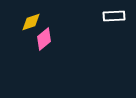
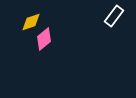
white rectangle: rotated 50 degrees counterclockwise
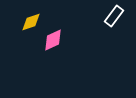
pink diamond: moved 9 px right, 1 px down; rotated 15 degrees clockwise
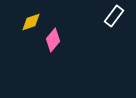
pink diamond: rotated 25 degrees counterclockwise
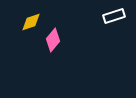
white rectangle: rotated 35 degrees clockwise
